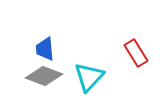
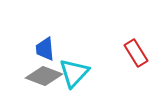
cyan triangle: moved 15 px left, 4 px up
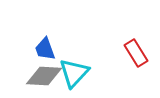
blue trapezoid: rotated 15 degrees counterclockwise
gray diamond: rotated 18 degrees counterclockwise
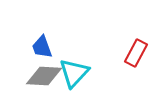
blue trapezoid: moved 3 px left, 2 px up
red rectangle: rotated 60 degrees clockwise
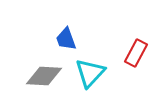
blue trapezoid: moved 24 px right, 8 px up
cyan triangle: moved 16 px right
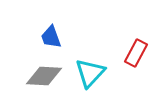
blue trapezoid: moved 15 px left, 2 px up
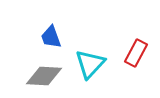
cyan triangle: moved 9 px up
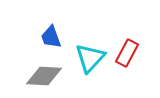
red rectangle: moved 9 px left
cyan triangle: moved 6 px up
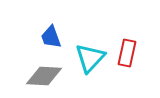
red rectangle: rotated 16 degrees counterclockwise
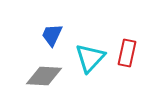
blue trapezoid: moved 1 px right, 2 px up; rotated 45 degrees clockwise
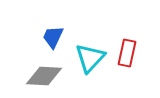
blue trapezoid: moved 1 px right, 2 px down
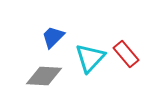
blue trapezoid: rotated 20 degrees clockwise
red rectangle: moved 1 px left, 1 px down; rotated 52 degrees counterclockwise
